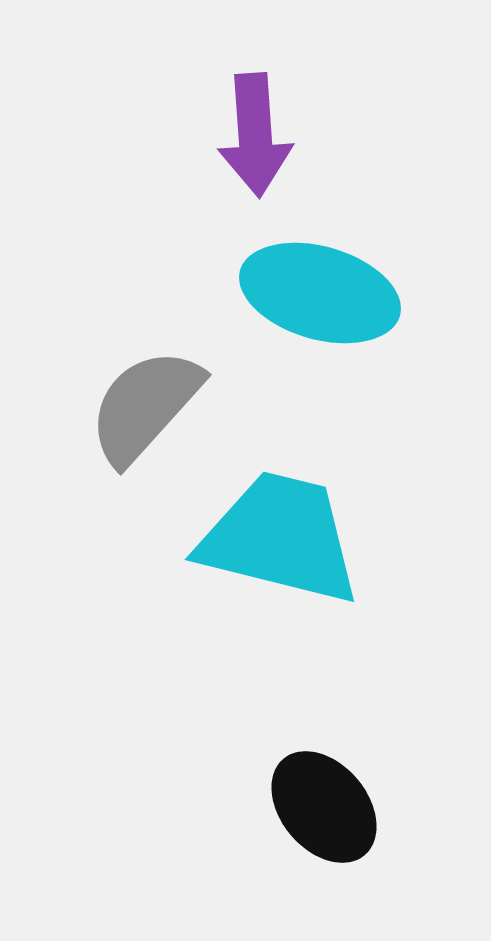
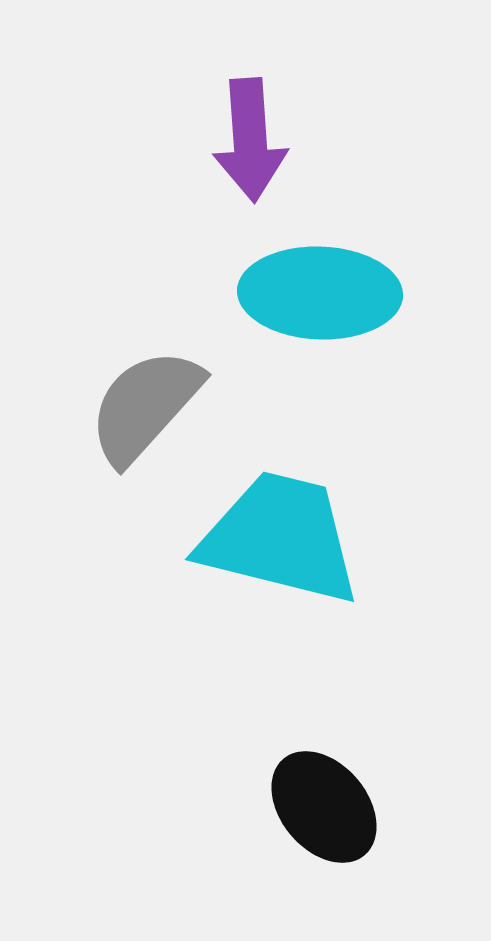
purple arrow: moved 5 px left, 5 px down
cyan ellipse: rotated 14 degrees counterclockwise
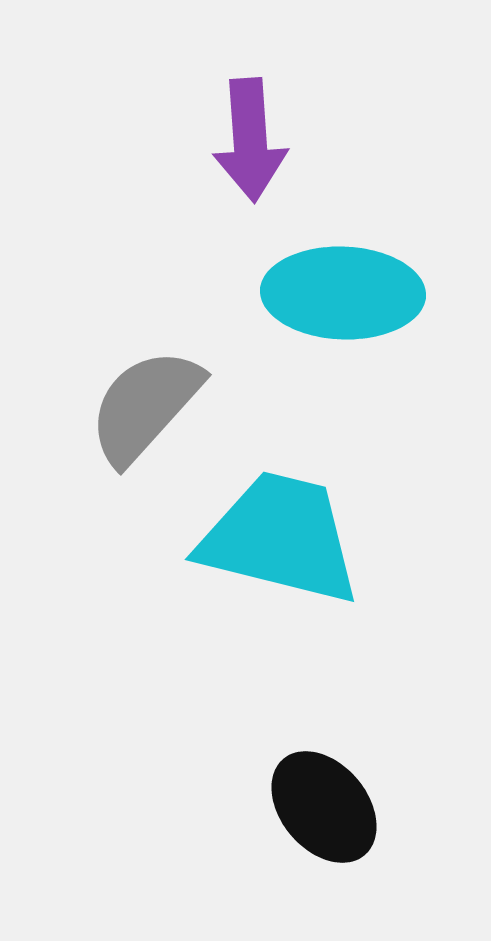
cyan ellipse: moved 23 px right
